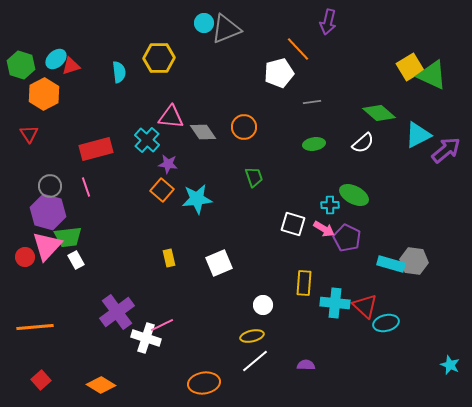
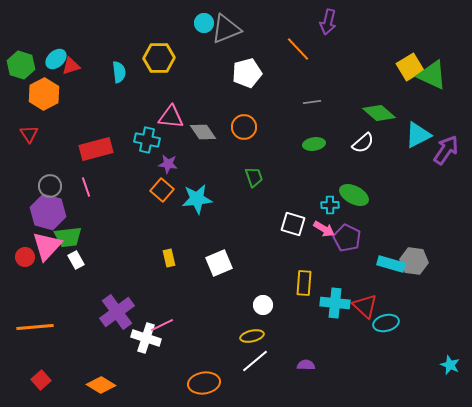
white pentagon at (279, 73): moved 32 px left
cyan cross at (147, 140): rotated 30 degrees counterclockwise
purple arrow at (446, 150): rotated 16 degrees counterclockwise
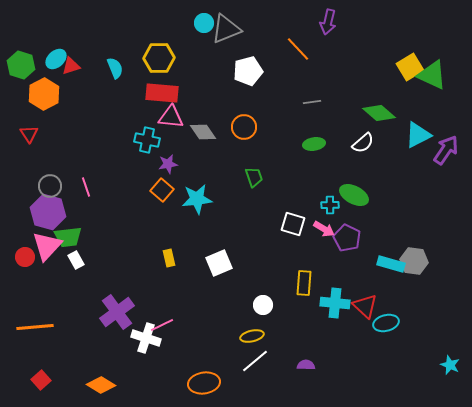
cyan semicircle at (119, 72): moved 4 px left, 4 px up; rotated 15 degrees counterclockwise
white pentagon at (247, 73): moved 1 px right, 2 px up
red rectangle at (96, 149): moved 66 px right, 56 px up; rotated 20 degrees clockwise
purple star at (168, 164): rotated 18 degrees counterclockwise
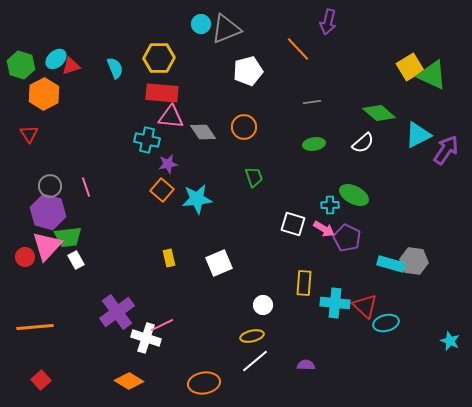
cyan circle at (204, 23): moved 3 px left, 1 px down
cyan star at (450, 365): moved 24 px up
orange diamond at (101, 385): moved 28 px right, 4 px up
